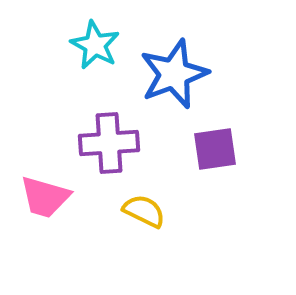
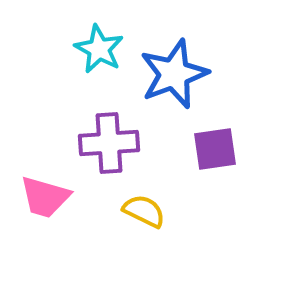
cyan star: moved 4 px right, 4 px down
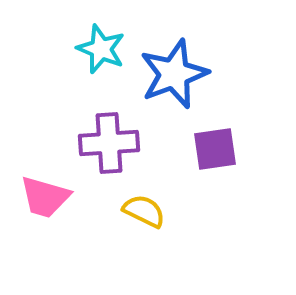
cyan star: moved 2 px right; rotated 6 degrees counterclockwise
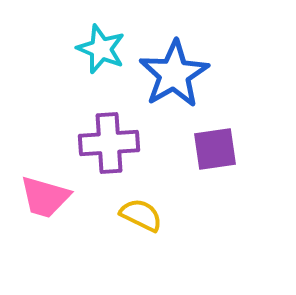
blue star: rotated 10 degrees counterclockwise
yellow semicircle: moved 3 px left, 4 px down
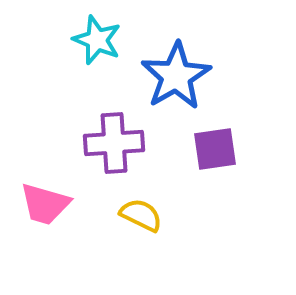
cyan star: moved 4 px left, 9 px up
blue star: moved 2 px right, 2 px down
purple cross: moved 5 px right
pink trapezoid: moved 7 px down
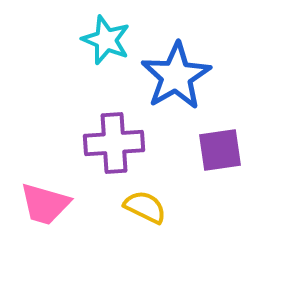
cyan star: moved 9 px right
purple square: moved 5 px right, 1 px down
yellow semicircle: moved 4 px right, 8 px up
